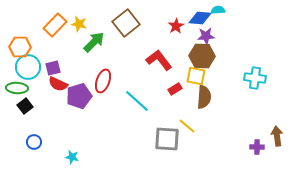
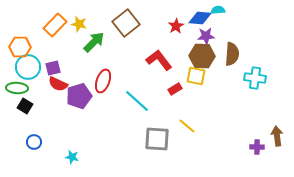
brown semicircle: moved 28 px right, 43 px up
black square: rotated 21 degrees counterclockwise
gray square: moved 10 px left
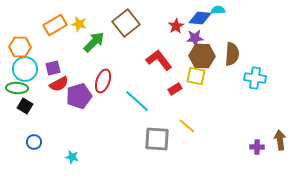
orange rectangle: rotated 15 degrees clockwise
purple star: moved 11 px left, 2 px down
cyan circle: moved 3 px left, 2 px down
red semicircle: moved 1 px right; rotated 54 degrees counterclockwise
brown arrow: moved 3 px right, 4 px down
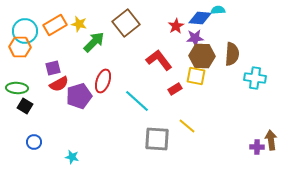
cyan circle: moved 38 px up
brown arrow: moved 9 px left
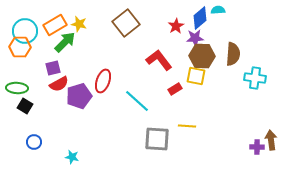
blue diamond: rotated 45 degrees counterclockwise
green arrow: moved 29 px left
brown semicircle: moved 1 px right
yellow line: rotated 36 degrees counterclockwise
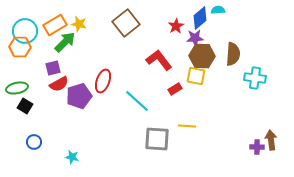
green ellipse: rotated 15 degrees counterclockwise
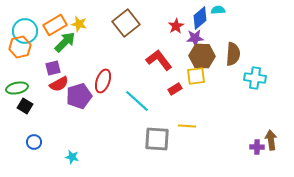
orange hexagon: rotated 15 degrees counterclockwise
yellow square: rotated 18 degrees counterclockwise
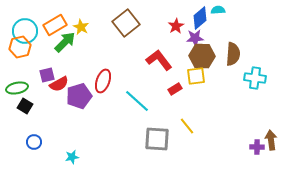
yellow star: moved 2 px right, 3 px down; rotated 14 degrees clockwise
purple square: moved 6 px left, 7 px down
yellow line: rotated 48 degrees clockwise
cyan star: rotated 24 degrees counterclockwise
